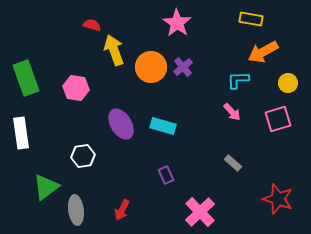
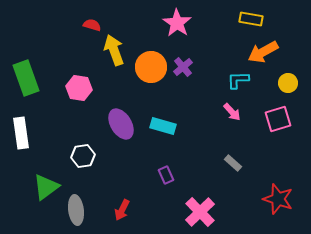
pink hexagon: moved 3 px right
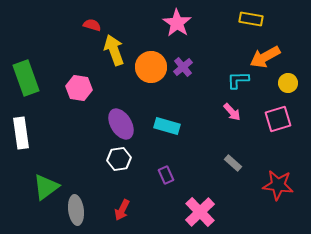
orange arrow: moved 2 px right, 5 px down
cyan rectangle: moved 4 px right
white hexagon: moved 36 px right, 3 px down
red star: moved 14 px up; rotated 12 degrees counterclockwise
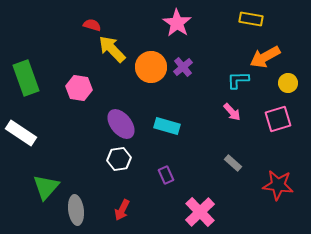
yellow arrow: moved 2 px left, 1 px up; rotated 24 degrees counterclockwise
purple ellipse: rotated 8 degrees counterclockwise
white rectangle: rotated 48 degrees counterclockwise
green triangle: rotated 12 degrees counterclockwise
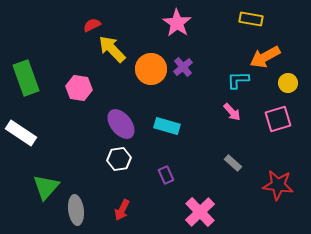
red semicircle: rotated 42 degrees counterclockwise
orange circle: moved 2 px down
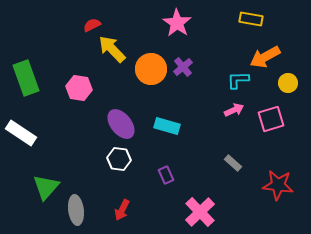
pink arrow: moved 2 px right, 2 px up; rotated 72 degrees counterclockwise
pink square: moved 7 px left
white hexagon: rotated 15 degrees clockwise
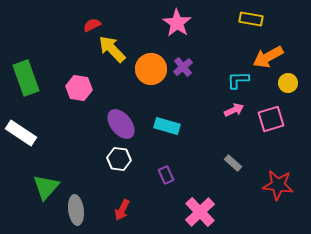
orange arrow: moved 3 px right
